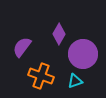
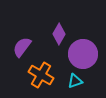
orange cross: moved 1 px up; rotated 10 degrees clockwise
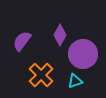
purple diamond: moved 1 px right, 1 px down
purple semicircle: moved 6 px up
orange cross: rotated 15 degrees clockwise
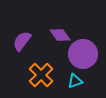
purple diamond: rotated 65 degrees counterclockwise
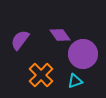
purple semicircle: moved 2 px left, 1 px up
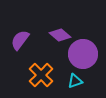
purple diamond: rotated 15 degrees counterclockwise
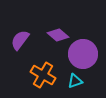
purple diamond: moved 2 px left
orange cross: moved 2 px right; rotated 15 degrees counterclockwise
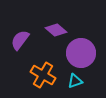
purple diamond: moved 2 px left, 5 px up
purple circle: moved 2 px left, 1 px up
